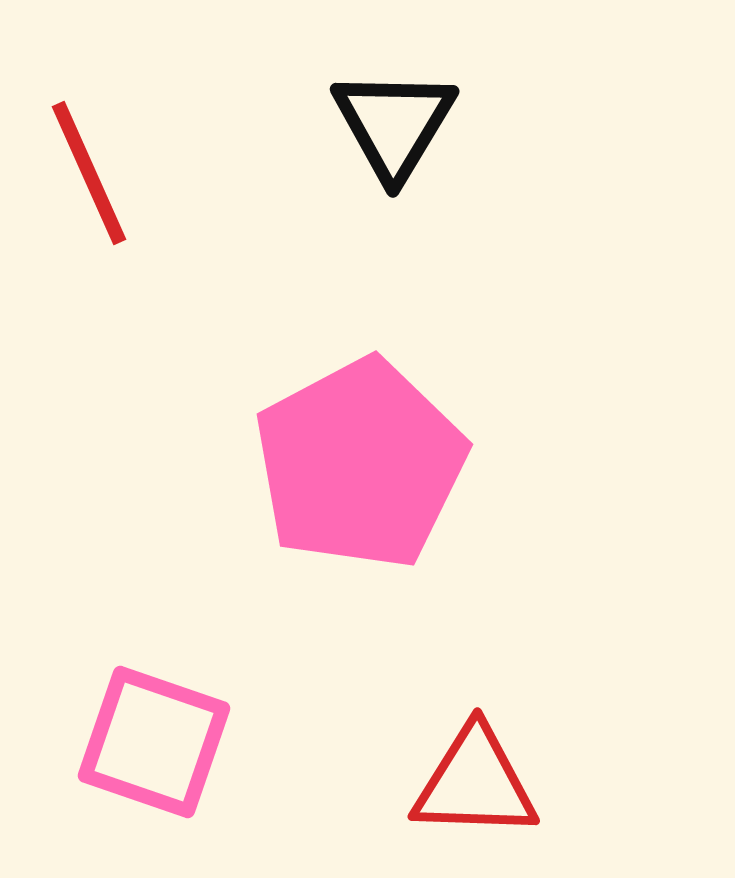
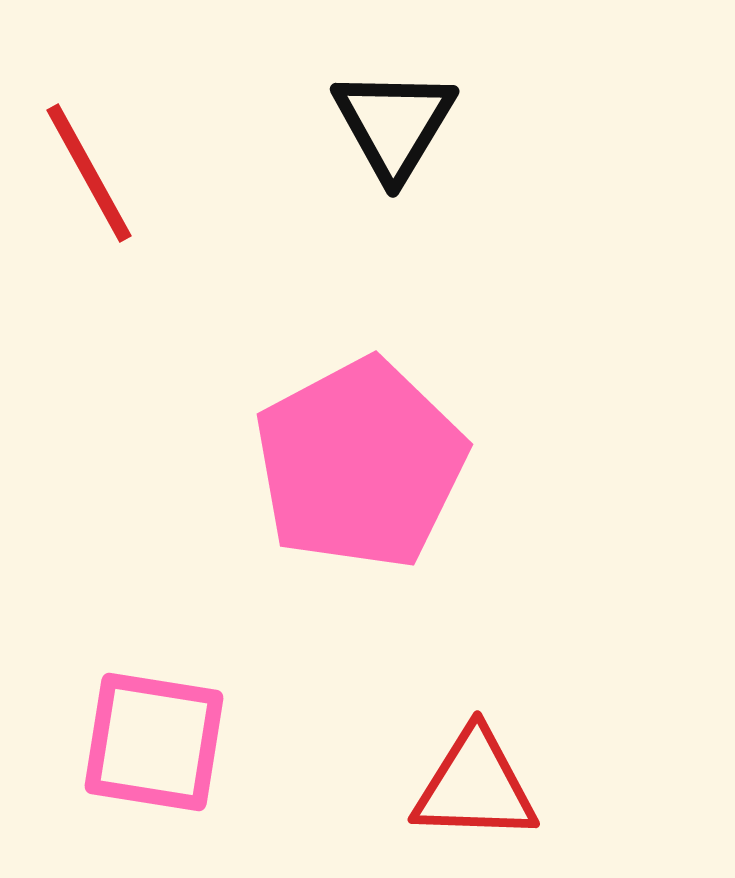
red line: rotated 5 degrees counterclockwise
pink square: rotated 10 degrees counterclockwise
red triangle: moved 3 px down
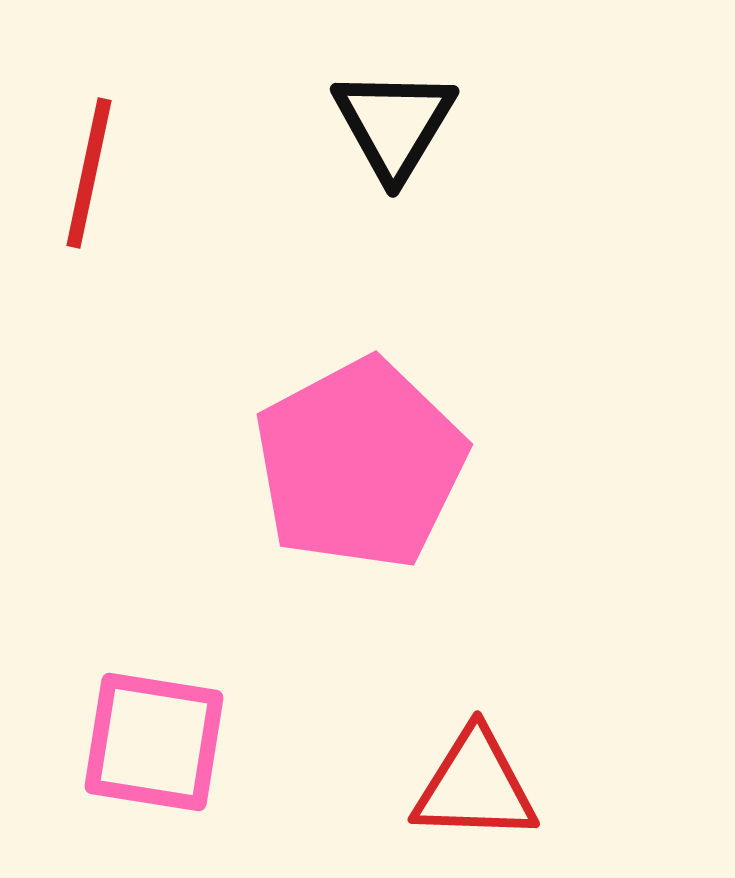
red line: rotated 41 degrees clockwise
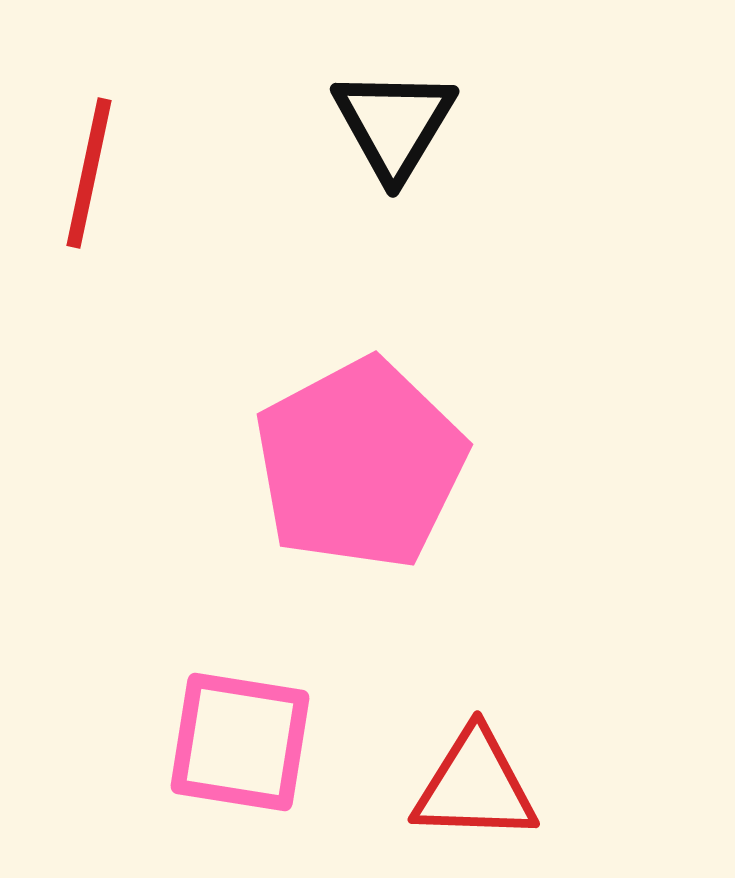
pink square: moved 86 px right
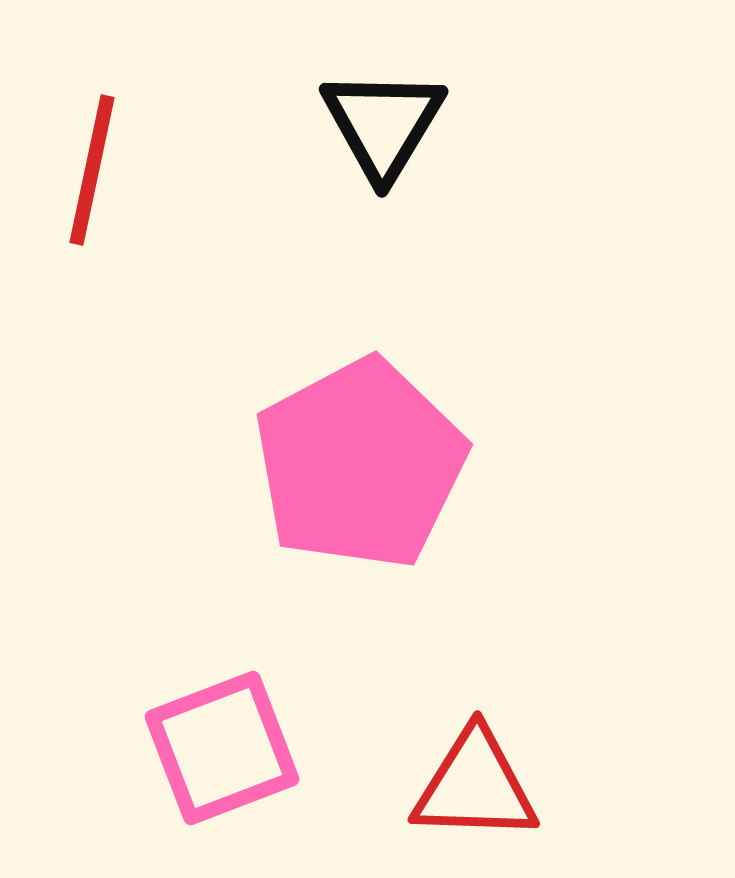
black triangle: moved 11 px left
red line: moved 3 px right, 3 px up
pink square: moved 18 px left, 6 px down; rotated 30 degrees counterclockwise
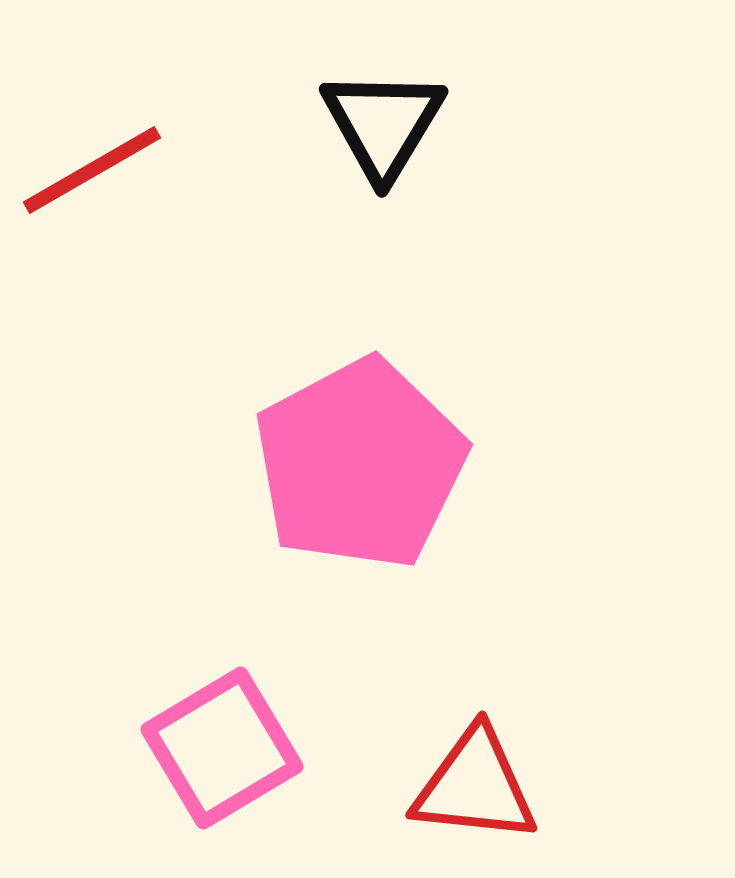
red line: rotated 48 degrees clockwise
pink square: rotated 10 degrees counterclockwise
red triangle: rotated 4 degrees clockwise
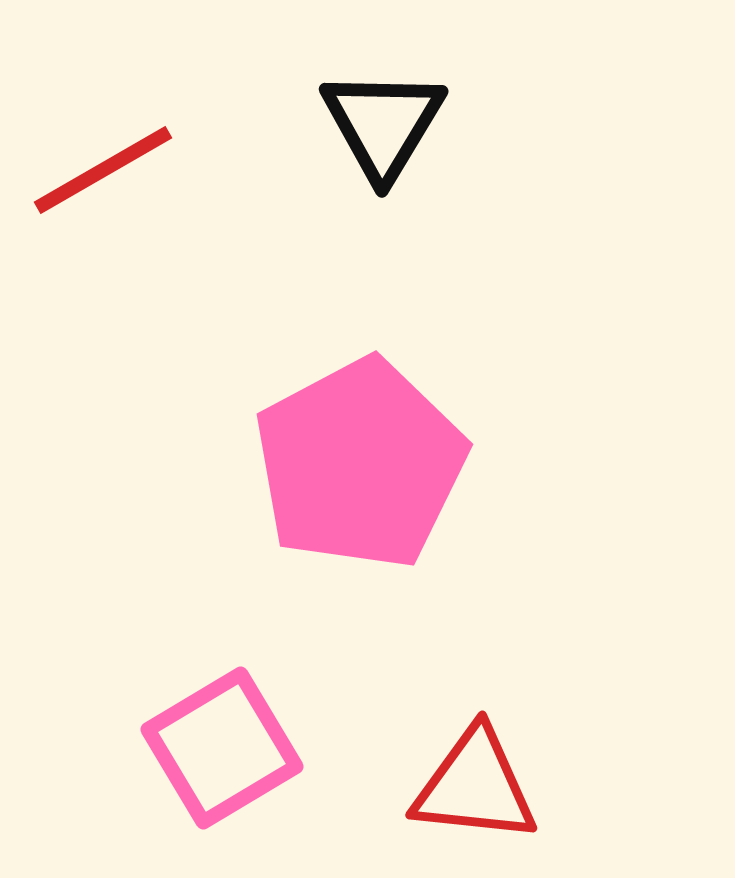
red line: moved 11 px right
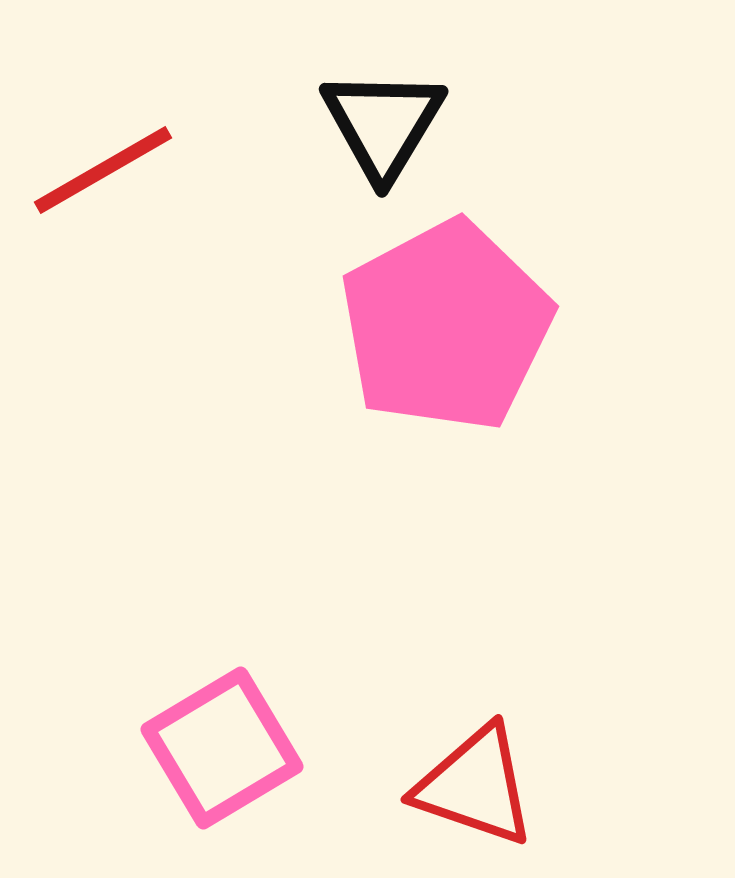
pink pentagon: moved 86 px right, 138 px up
red triangle: rotated 13 degrees clockwise
